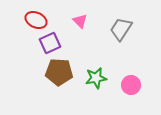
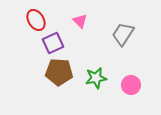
red ellipse: rotated 35 degrees clockwise
gray trapezoid: moved 2 px right, 5 px down
purple square: moved 3 px right
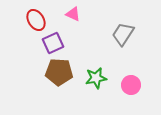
pink triangle: moved 7 px left, 7 px up; rotated 21 degrees counterclockwise
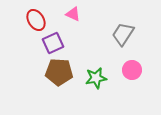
pink circle: moved 1 px right, 15 px up
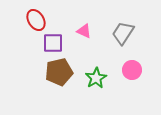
pink triangle: moved 11 px right, 17 px down
gray trapezoid: moved 1 px up
purple square: rotated 25 degrees clockwise
brown pentagon: rotated 16 degrees counterclockwise
green star: rotated 20 degrees counterclockwise
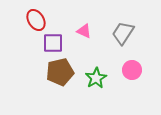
brown pentagon: moved 1 px right
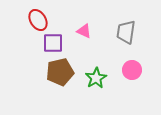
red ellipse: moved 2 px right
gray trapezoid: moved 3 px right, 1 px up; rotated 25 degrees counterclockwise
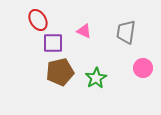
pink circle: moved 11 px right, 2 px up
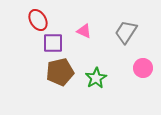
gray trapezoid: rotated 25 degrees clockwise
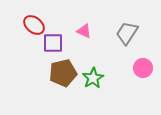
red ellipse: moved 4 px left, 5 px down; rotated 20 degrees counterclockwise
gray trapezoid: moved 1 px right, 1 px down
brown pentagon: moved 3 px right, 1 px down
green star: moved 3 px left
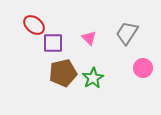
pink triangle: moved 5 px right, 7 px down; rotated 21 degrees clockwise
